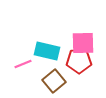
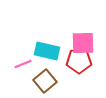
brown square: moved 9 px left
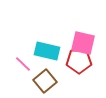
pink square: rotated 15 degrees clockwise
pink line: rotated 66 degrees clockwise
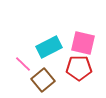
cyan rectangle: moved 2 px right, 4 px up; rotated 40 degrees counterclockwise
red pentagon: moved 7 px down
brown square: moved 2 px left, 1 px up
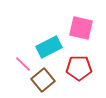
pink square: moved 2 px left, 15 px up
